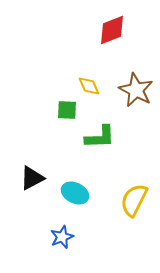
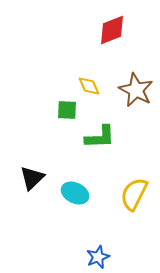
black triangle: rotated 16 degrees counterclockwise
yellow semicircle: moved 6 px up
blue star: moved 36 px right, 20 px down
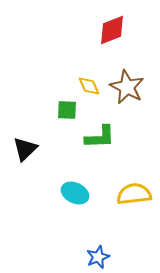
brown star: moved 9 px left, 3 px up
black triangle: moved 7 px left, 29 px up
yellow semicircle: rotated 56 degrees clockwise
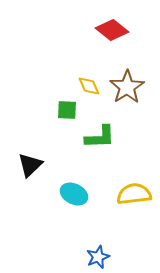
red diamond: rotated 60 degrees clockwise
brown star: rotated 12 degrees clockwise
black triangle: moved 5 px right, 16 px down
cyan ellipse: moved 1 px left, 1 px down
